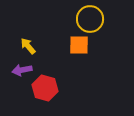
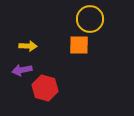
yellow arrow: rotated 132 degrees clockwise
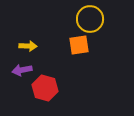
orange square: rotated 10 degrees counterclockwise
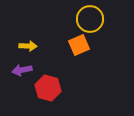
orange square: rotated 15 degrees counterclockwise
red hexagon: moved 3 px right
